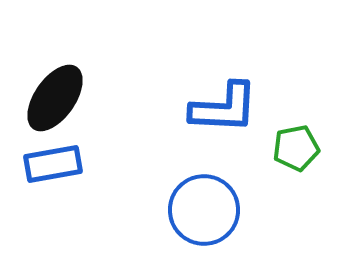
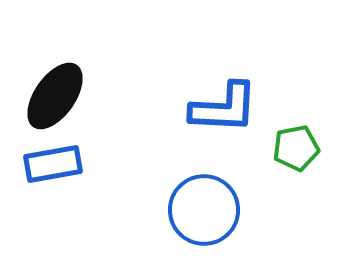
black ellipse: moved 2 px up
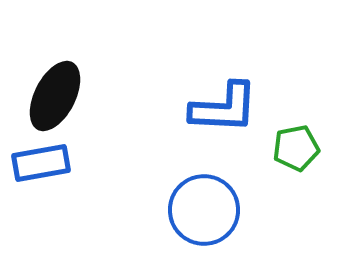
black ellipse: rotated 8 degrees counterclockwise
blue rectangle: moved 12 px left, 1 px up
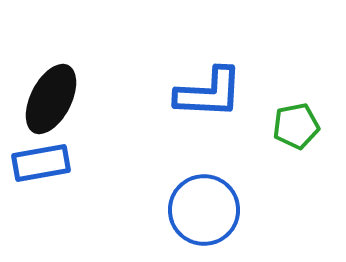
black ellipse: moved 4 px left, 3 px down
blue L-shape: moved 15 px left, 15 px up
green pentagon: moved 22 px up
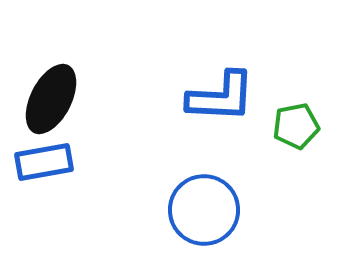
blue L-shape: moved 12 px right, 4 px down
blue rectangle: moved 3 px right, 1 px up
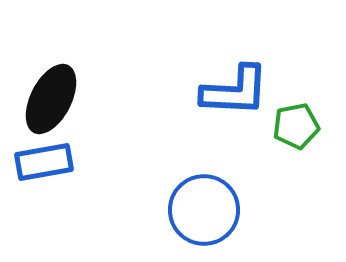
blue L-shape: moved 14 px right, 6 px up
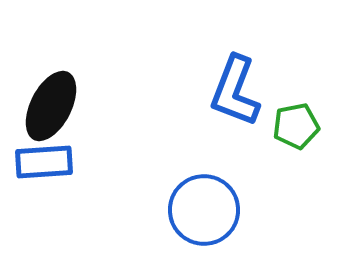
blue L-shape: rotated 108 degrees clockwise
black ellipse: moved 7 px down
blue rectangle: rotated 6 degrees clockwise
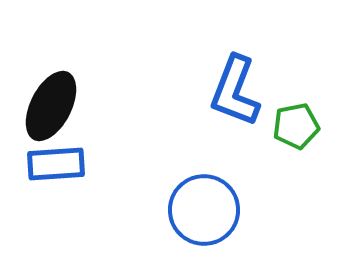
blue rectangle: moved 12 px right, 2 px down
